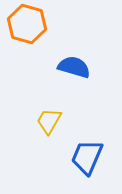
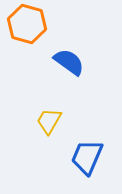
blue semicircle: moved 5 px left, 5 px up; rotated 20 degrees clockwise
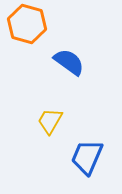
yellow trapezoid: moved 1 px right
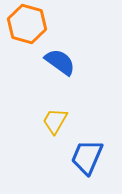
blue semicircle: moved 9 px left
yellow trapezoid: moved 5 px right
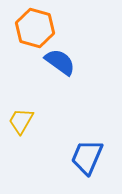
orange hexagon: moved 8 px right, 4 px down
yellow trapezoid: moved 34 px left
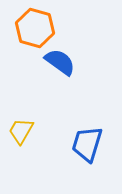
yellow trapezoid: moved 10 px down
blue trapezoid: moved 13 px up; rotated 6 degrees counterclockwise
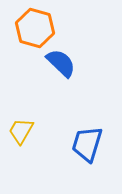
blue semicircle: moved 1 px right, 1 px down; rotated 8 degrees clockwise
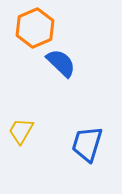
orange hexagon: rotated 21 degrees clockwise
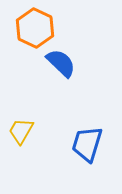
orange hexagon: rotated 12 degrees counterclockwise
